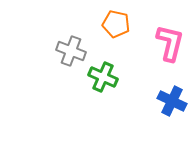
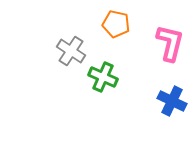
gray cross: rotated 12 degrees clockwise
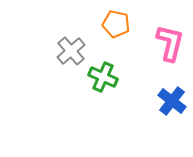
gray cross: rotated 16 degrees clockwise
blue cross: rotated 12 degrees clockwise
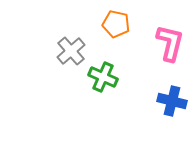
blue cross: rotated 24 degrees counterclockwise
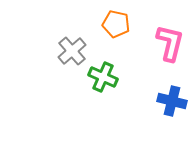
gray cross: moved 1 px right
